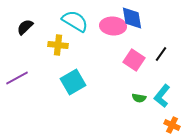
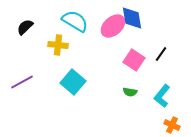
pink ellipse: rotated 45 degrees counterclockwise
purple line: moved 5 px right, 4 px down
cyan square: rotated 20 degrees counterclockwise
green semicircle: moved 9 px left, 6 px up
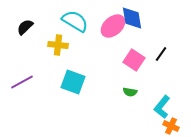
cyan square: rotated 20 degrees counterclockwise
cyan L-shape: moved 11 px down
orange cross: moved 1 px left, 1 px down
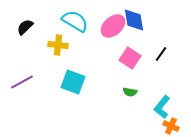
blue diamond: moved 2 px right, 2 px down
pink square: moved 4 px left, 2 px up
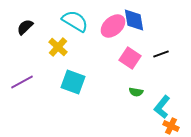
yellow cross: moved 2 px down; rotated 36 degrees clockwise
black line: rotated 35 degrees clockwise
green semicircle: moved 6 px right
